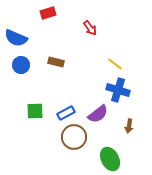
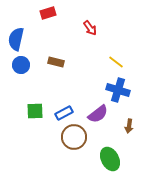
blue semicircle: moved 1 px down; rotated 80 degrees clockwise
yellow line: moved 1 px right, 2 px up
blue rectangle: moved 2 px left
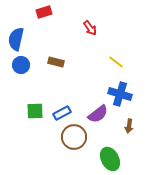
red rectangle: moved 4 px left, 1 px up
blue cross: moved 2 px right, 4 px down
blue rectangle: moved 2 px left
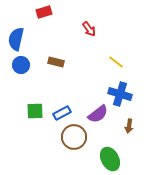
red arrow: moved 1 px left, 1 px down
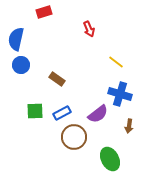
red arrow: rotated 14 degrees clockwise
brown rectangle: moved 1 px right, 17 px down; rotated 21 degrees clockwise
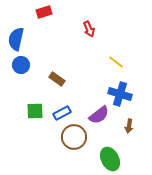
purple semicircle: moved 1 px right, 1 px down
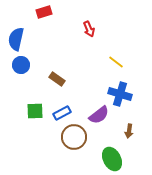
brown arrow: moved 5 px down
green ellipse: moved 2 px right
